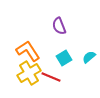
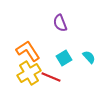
purple semicircle: moved 1 px right, 3 px up
cyan semicircle: rotated 88 degrees clockwise
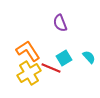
red line: moved 9 px up
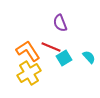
red line: moved 21 px up
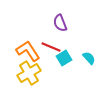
cyan semicircle: moved 1 px down
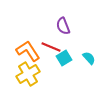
purple semicircle: moved 3 px right, 3 px down
yellow cross: moved 1 px left, 1 px down
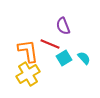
red line: moved 1 px left, 3 px up
orange L-shape: rotated 25 degrees clockwise
cyan semicircle: moved 5 px left
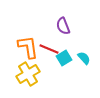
red line: moved 1 px left, 5 px down
orange L-shape: moved 4 px up
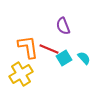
yellow cross: moved 7 px left
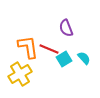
purple semicircle: moved 3 px right, 2 px down
cyan square: moved 1 px down
yellow cross: moved 1 px left
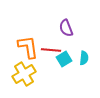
red line: moved 2 px right, 1 px down; rotated 18 degrees counterclockwise
cyan semicircle: rotated 48 degrees clockwise
yellow cross: moved 4 px right
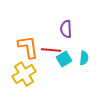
purple semicircle: moved 1 px down; rotated 18 degrees clockwise
